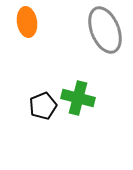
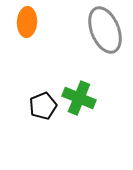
orange ellipse: rotated 12 degrees clockwise
green cross: moved 1 px right; rotated 8 degrees clockwise
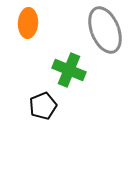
orange ellipse: moved 1 px right, 1 px down
green cross: moved 10 px left, 28 px up
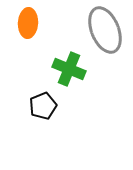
green cross: moved 1 px up
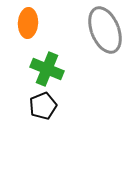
green cross: moved 22 px left
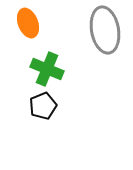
orange ellipse: rotated 24 degrees counterclockwise
gray ellipse: rotated 12 degrees clockwise
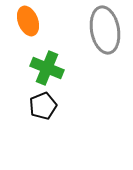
orange ellipse: moved 2 px up
green cross: moved 1 px up
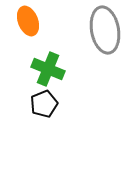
green cross: moved 1 px right, 1 px down
black pentagon: moved 1 px right, 2 px up
